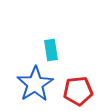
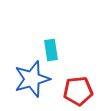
blue star: moved 3 px left, 5 px up; rotated 15 degrees clockwise
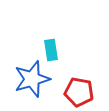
red pentagon: moved 1 px right, 1 px down; rotated 16 degrees clockwise
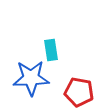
blue star: moved 1 px left, 1 px up; rotated 15 degrees clockwise
